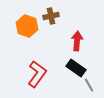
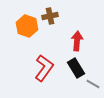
brown cross: moved 1 px left
black rectangle: rotated 24 degrees clockwise
red L-shape: moved 7 px right, 6 px up
gray line: moved 4 px right, 1 px up; rotated 32 degrees counterclockwise
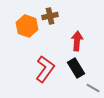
red L-shape: moved 1 px right, 1 px down
gray line: moved 4 px down
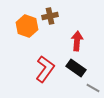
black rectangle: rotated 24 degrees counterclockwise
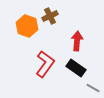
brown cross: rotated 14 degrees counterclockwise
red L-shape: moved 5 px up
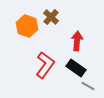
brown cross: moved 1 px right, 1 px down; rotated 21 degrees counterclockwise
red L-shape: moved 1 px down
gray line: moved 5 px left, 2 px up
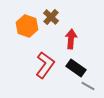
red arrow: moved 6 px left, 2 px up
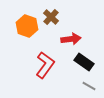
red arrow: rotated 78 degrees clockwise
black rectangle: moved 8 px right, 6 px up
gray line: moved 1 px right
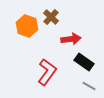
red L-shape: moved 2 px right, 7 px down
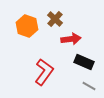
brown cross: moved 4 px right, 2 px down
black rectangle: rotated 12 degrees counterclockwise
red L-shape: moved 3 px left
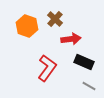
red L-shape: moved 3 px right, 4 px up
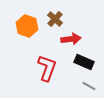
red L-shape: rotated 16 degrees counterclockwise
